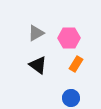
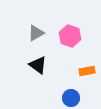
pink hexagon: moved 1 px right, 2 px up; rotated 20 degrees clockwise
orange rectangle: moved 11 px right, 7 px down; rotated 49 degrees clockwise
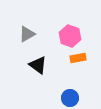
gray triangle: moved 9 px left, 1 px down
orange rectangle: moved 9 px left, 13 px up
blue circle: moved 1 px left
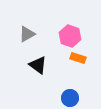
orange rectangle: rotated 28 degrees clockwise
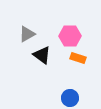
pink hexagon: rotated 20 degrees counterclockwise
black triangle: moved 4 px right, 10 px up
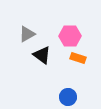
blue circle: moved 2 px left, 1 px up
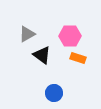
blue circle: moved 14 px left, 4 px up
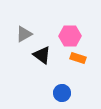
gray triangle: moved 3 px left
blue circle: moved 8 px right
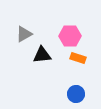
black triangle: rotated 42 degrees counterclockwise
blue circle: moved 14 px right, 1 px down
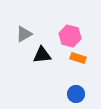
pink hexagon: rotated 15 degrees clockwise
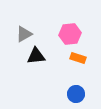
pink hexagon: moved 2 px up; rotated 20 degrees counterclockwise
black triangle: moved 6 px left, 1 px down
